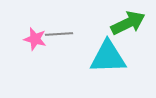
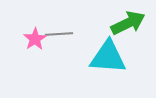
pink star: rotated 25 degrees clockwise
cyan triangle: rotated 6 degrees clockwise
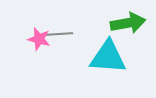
green arrow: rotated 16 degrees clockwise
pink star: moved 4 px right; rotated 25 degrees counterclockwise
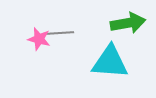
gray line: moved 1 px right, 1 px up
cyan triangle: moved 2 px right, 5 px down
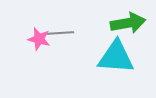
cyan triangle: moved 6 px right, 5 px up
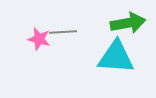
gray line: moved 3 px right, 1 px up
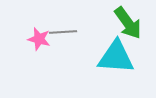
green arrow: rotated 64 degrees clockwise
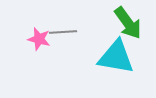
cyan triangle: rotated 6 degrees clockwise
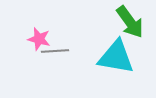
green arrow: moved 2 px right, 1 px up
gray line: moved 8 px left, 19 px down
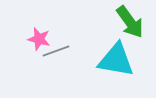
gray line: moved 1 px right; rotated 16 degrees counterclockwise
cyan triangle: moved 3 px down
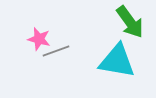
cyan triangle: moved 1 px right, 1 px down
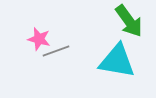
green arrow: moved 1 px left, 1 px up
